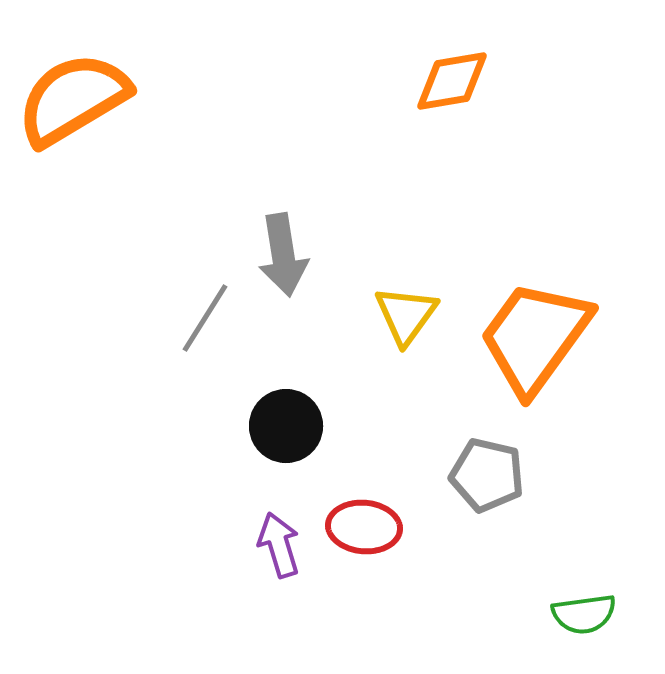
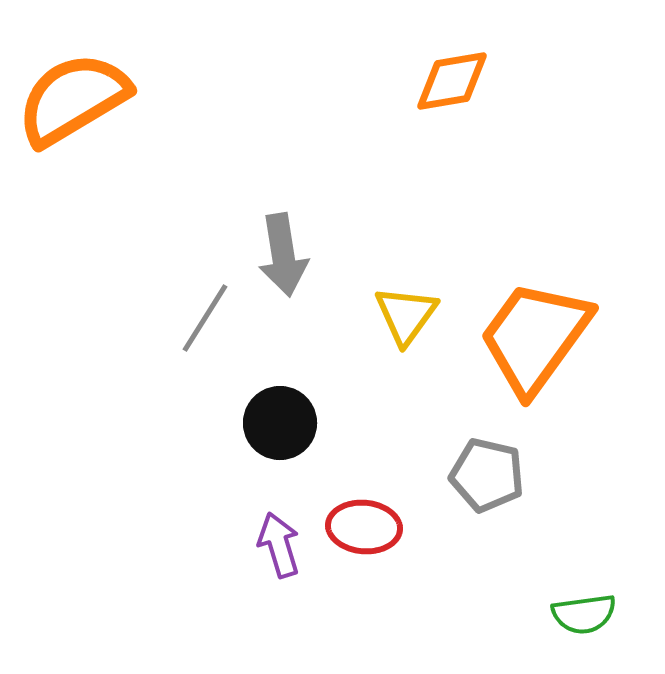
black circle: moved 6 px left, 3 px up
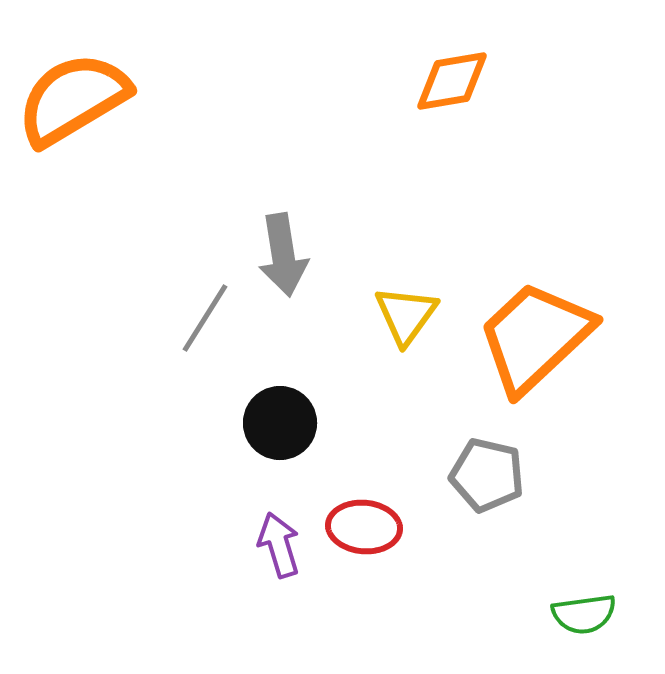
orange trapezoid: rotated 11 degrees clockwise
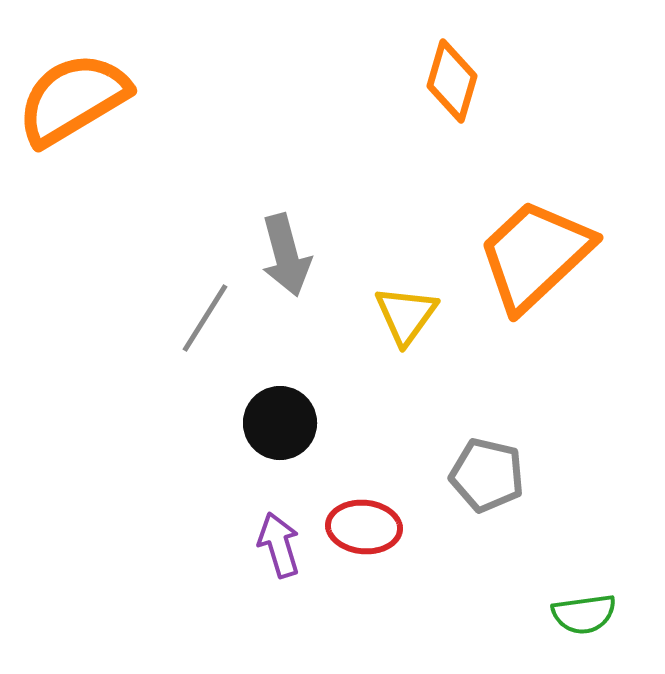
orange diamond: rotated 64 degrees counterclockwise
gray arrow: moved 3 px right; rotated 6 degrees counterclockwise
orange trapezoid: moved 82 px up
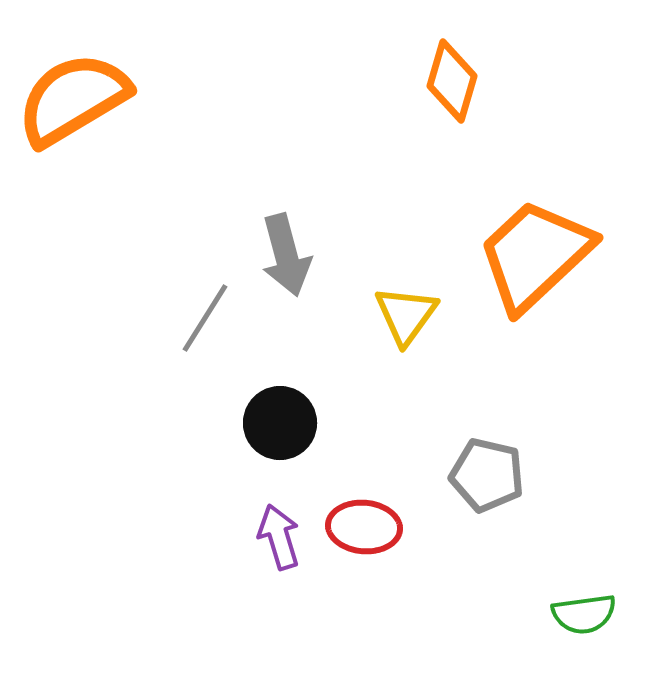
purple arrow: moved 8 px up
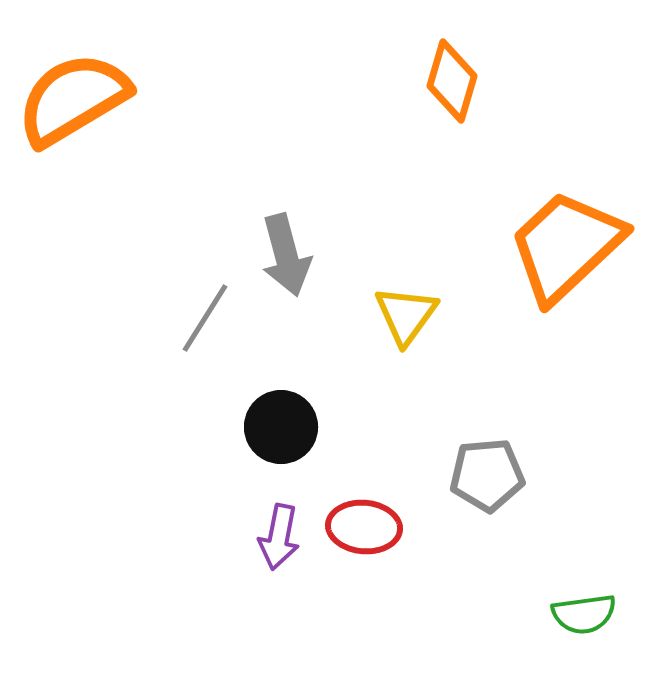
orange trapezoid: moved 31 px right, 9 px up
black circle: moved 1 px right, 4 px down
gray pentagon: rotated 18 degrees counterclockwise
purple arrow: rotated 152 degrees counterclockwise
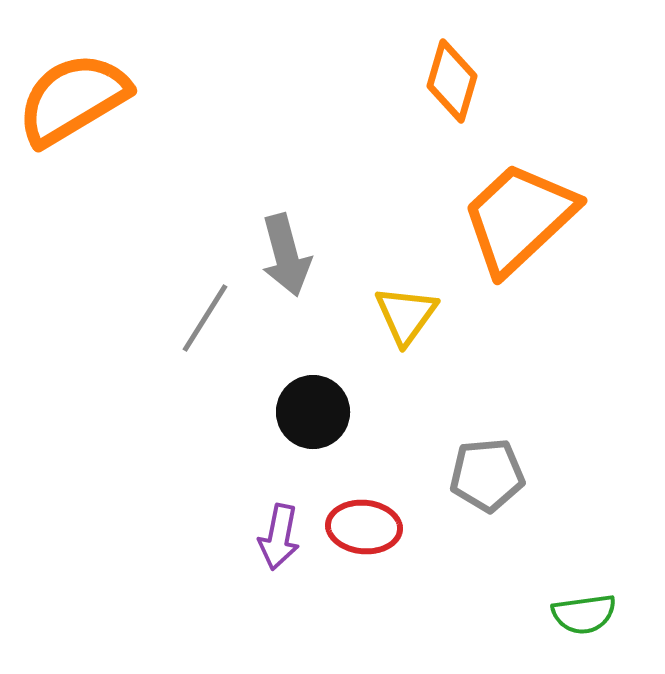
orange trapezoid: moved 47 px left, 28 px up
black circle: moved 32 px right, 15 px up
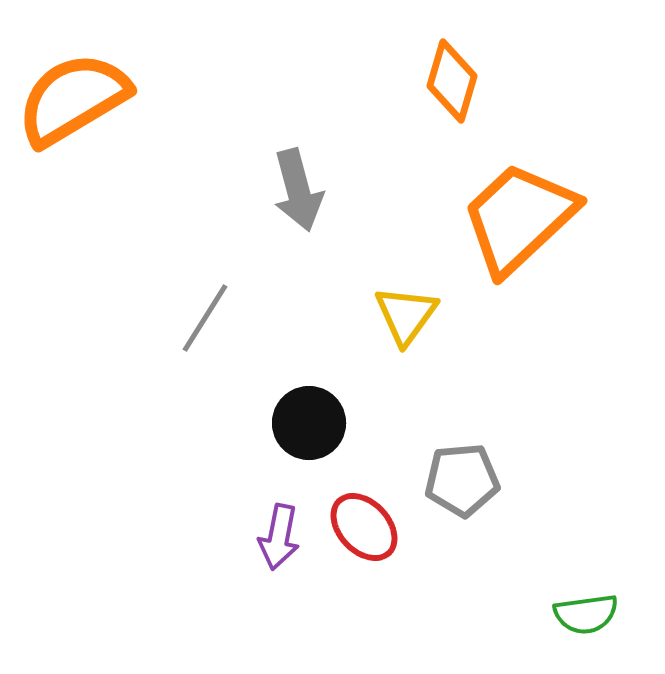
gray arrow: moved 12 px right, 65 px up
black circle: moved 4 px left, 11 px down
gray pentagon: moved 25 px left, 5 px down
red ellipse: rotated 42 degrees clockwise
green semicircle: moved 2 px right
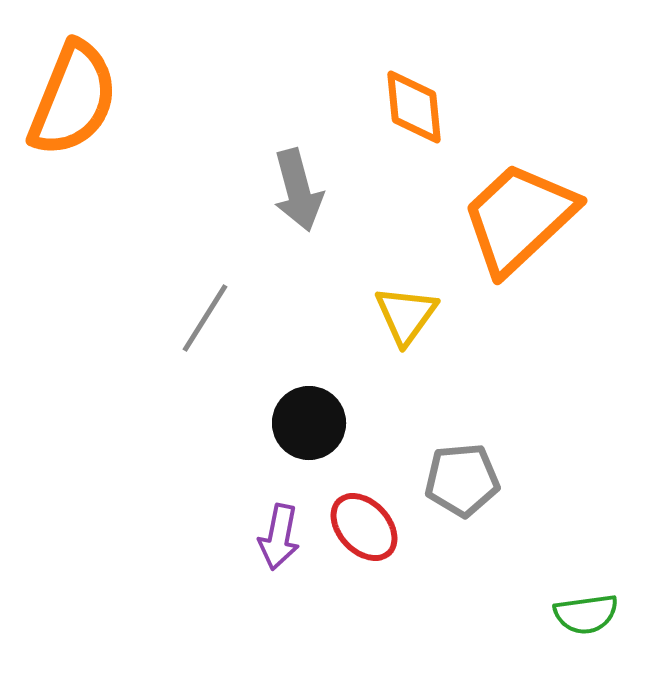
orange diamond: moved 38 px left, 26 px down; rotated 22 degrees counterclockwise
orange semicircle: rotated 143 degrees clockwise
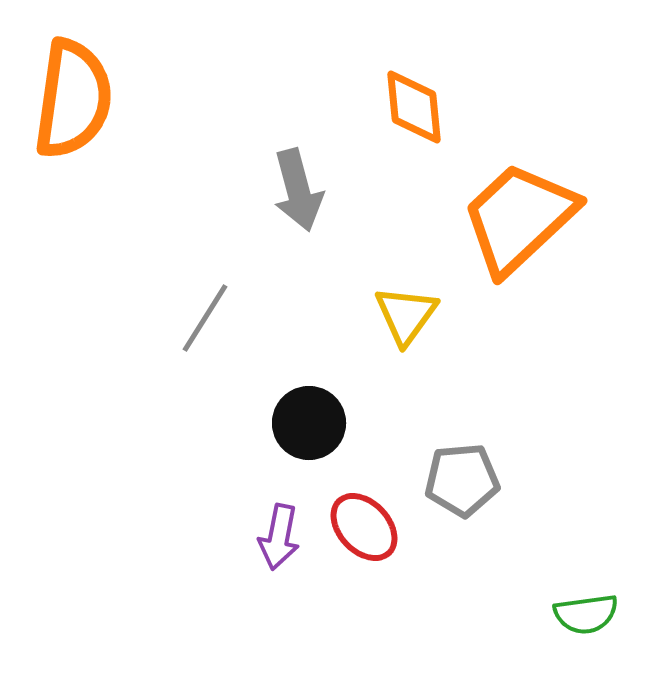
orange semicircle: rotated 14 degrees counterclockwise
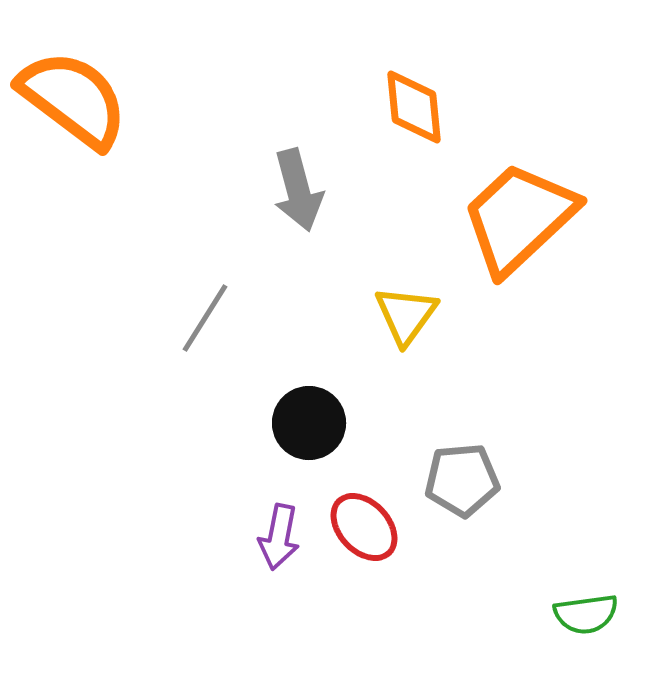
orange semicircle: rotated 61 degrees counterclockwise
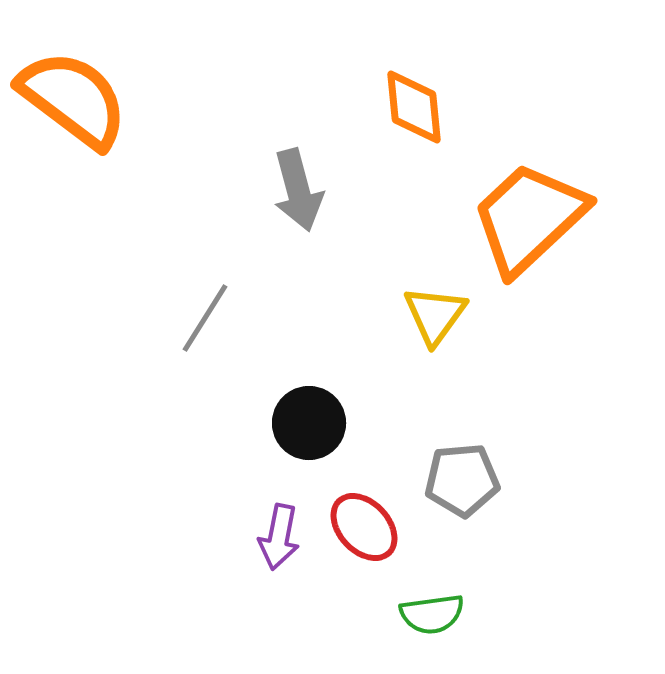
orange trapezoid: moved 10 px right
yellow triangle: moved 29 px right
green semicircle: moved 154 px left
